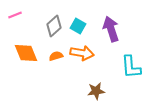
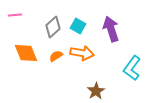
pink line: rotated 16 degrees clockwise
gray diamond: moved 1 px left, 1 px down
orange semicircle: rotated 16 degrees counterclockwise
cyan L-shape: moved 1 px right, 1 px down; rotated 40 degrees clockwise
brown star: rotated 24 degrees counterclockwise
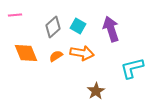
cyan L-shape: rotated 40 degrees clockwise
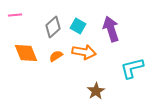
orange arrow: moved 2 px right, 1 px up
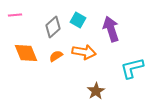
cyan square: moved 6 px up
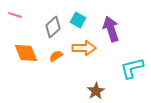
pink line: rotated 24 degrees clockwise
orange arrow: moved 4 px up; rotated 10 degrees counterclockwise
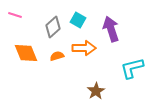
orange semicircle: moved 1 px right; rotated 16 degrees clockwise
